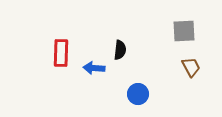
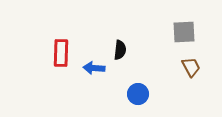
gray square: moved 1 px down
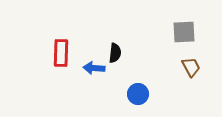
black semicircle: moved 5 px left, 3 px down
